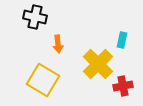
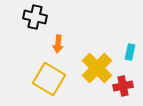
cyan rectangle: moved 8 px right, 12 px down
orange arrow: rotated 12 degrees clockwise
yellow cross: moved 1 px left, 4 px down
yellow square: moved 6 px right, 1 px up
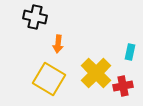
yellow cross: moved 1 px left, 5 px down
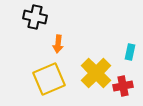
yellow square: rotated 36 degrees clockwise
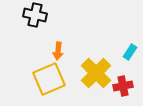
black cross: moved 2 px up
orange arrow: moved 7 px down
cyan rectangle: rotated 21 degrees clockwise
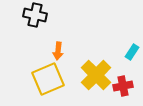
cyan rectangle: moved 2 px right
yellow cross: moved 2 px down
yellow square: moved 1 px left
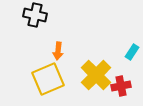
red cross: moved 2 px left
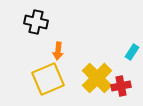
black cross: moved 1 px right, 7 px down
yellow cross: moved 1 px right, 3 px down
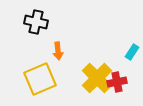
orange arrow: rotated 12 degrees counterclockwise
yellow square: moved 8 px left
red cross: moved 4 px left, 4 px up
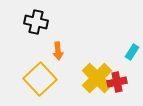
yellow square: rotated 20 degrees counterclockwise
